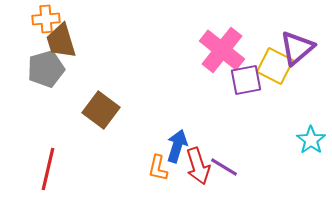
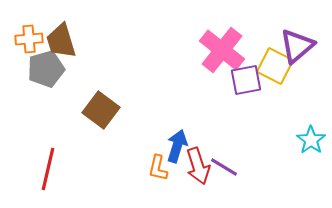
orange cross: moved 17 px left, 20 px down
purple triangle: moved 2 px up
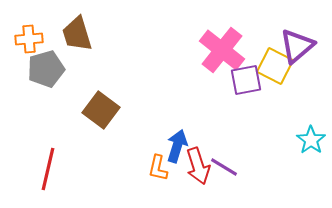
brown trapezoid: moved 16 px right, 7 px up
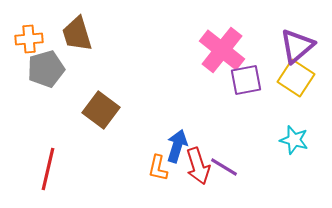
yellow square: moved 21 px right, 12 px down; rotated 6 degrees clockwise
cyan star: moved 17 px left; rotated 20 degrees counterclockwise
